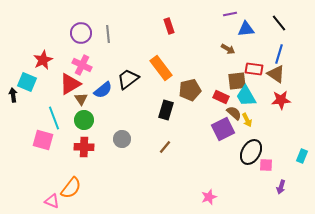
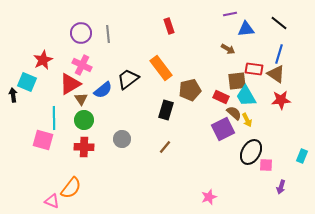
black line at (279, 23): rotated 12 degrees counterclockwise
cyan line at (54, 118): rotated 20 degrees clockwise
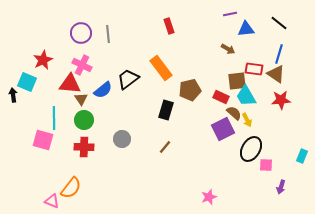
red triangle at (70, 84): rotated 35 degrees clockwise
black ellipse at (251, 152): moved 3 px up
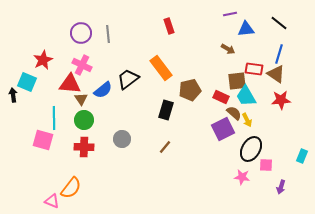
pink star at (209, 197): moved 33 px right, 20 px up; rotated 28 degrees clockwise
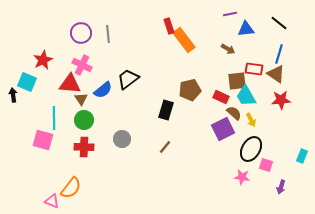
orange rectangle at (161, 68): moved 23 px right, 28 px up
yellow arrow at (247, 120): moved 4 px right
pink square at (266, 165): rotated 16 degrees clockwise
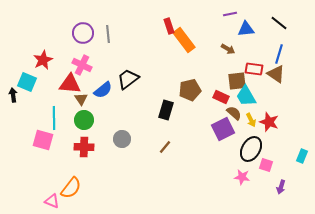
purple circle at (81, 33): moved 2 px right
red star at (281, 100): moved 12 px left, 22 px down; rotated 24 degrees clockwise
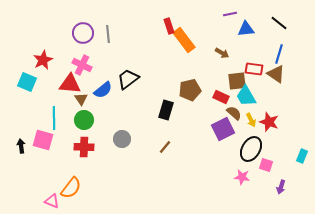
brown arrow at (228, 49): moved 6 px left, 4 px down
black arrow at (13, 95): moved 8 px right, 51 px down
